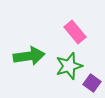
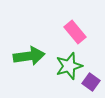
purple square: moved 1 px left, 1 px up
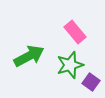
green arrow: rotated 20 degrees counterclockwise
green star: moved 1 px right, 1 px up
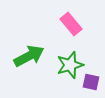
pink rectangle: moved 4 px left, 8 px up
purple square: rotated 24 degrees counterclockwise
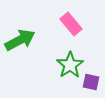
green arrow: moved 9 px left, 16 px up
green star: rotated 16 degrees counterclockwise
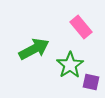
pink rectangle: moved 10 px right, 3 px down
green arrow: moved 14 px right, 9 px down
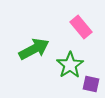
purple square: moved 2 px down
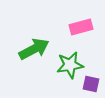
pink rectangle: rotated 65 degrees counterclockwise
green star: rotated 24 degrees clockwise
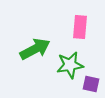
pink rectangle: moved 1 px left; rotated 70 degrees counterclockwise
green arrow: moved 1 px right
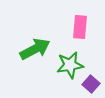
purple square: rotated 30 degrees clockwise
